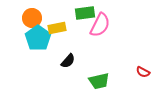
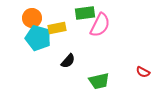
cyan pentagon: rotated 20 degrees counterclockwise
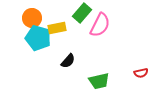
green rectangle: moved 3 px left; rotated 42 degrees counterclockwise
red semicircle: moved 2 px left, 1 px down; rotated 40 degrees counterclockwise
